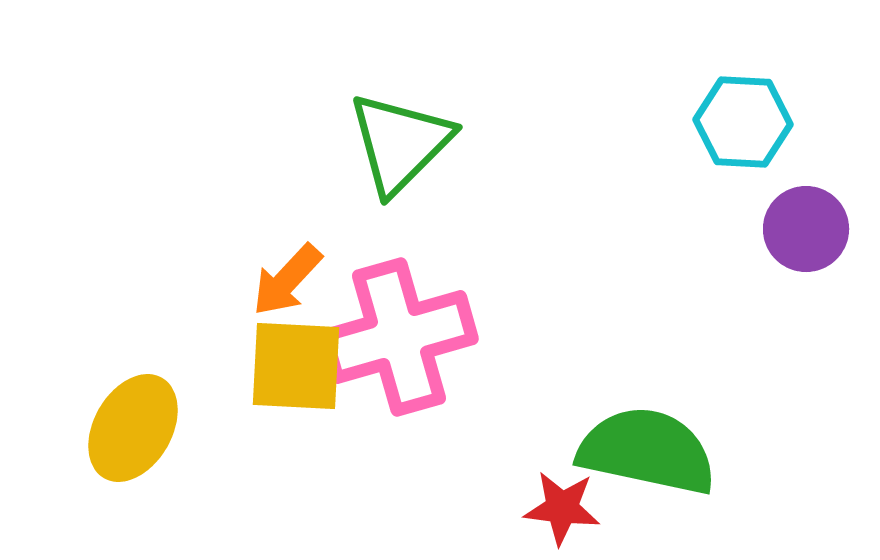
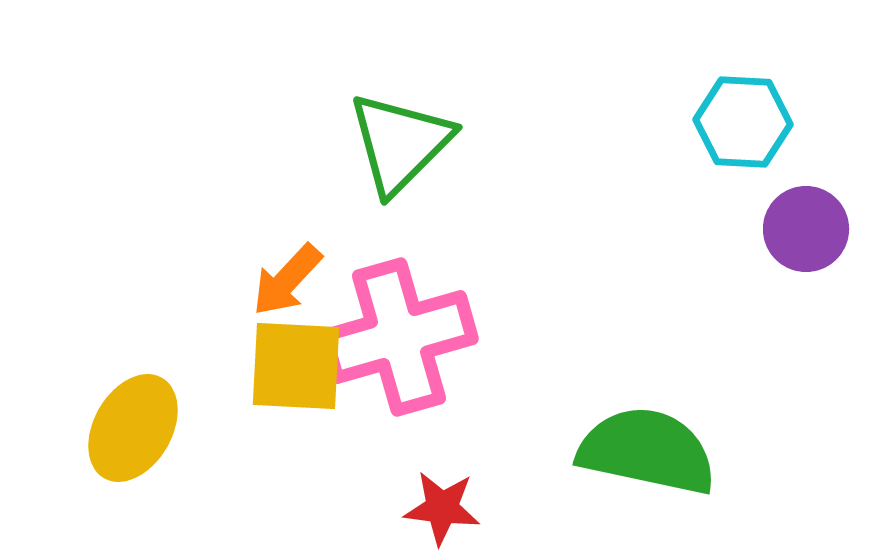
red star: moved 120 px left
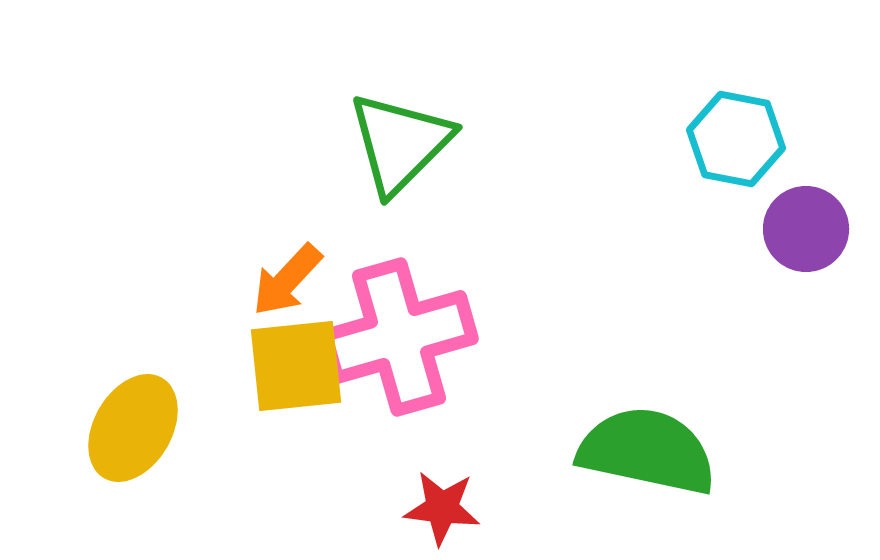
cyan hexagon: moved 7 px left, 17 px down; rotated 8 degrees clockwise
yellow square: rotated 9 degrees counterclockwise
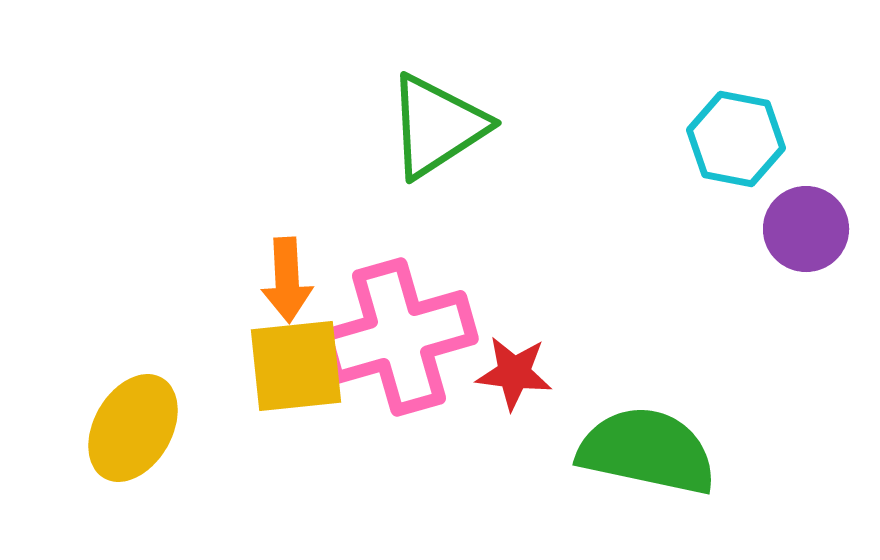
green triangle: moved 37 px right, 17 px up; rotated 12 degrees clockwise
orange arrow: rotated 46 degrees counterclockwise
red star: moved 72 px right, 135 px up
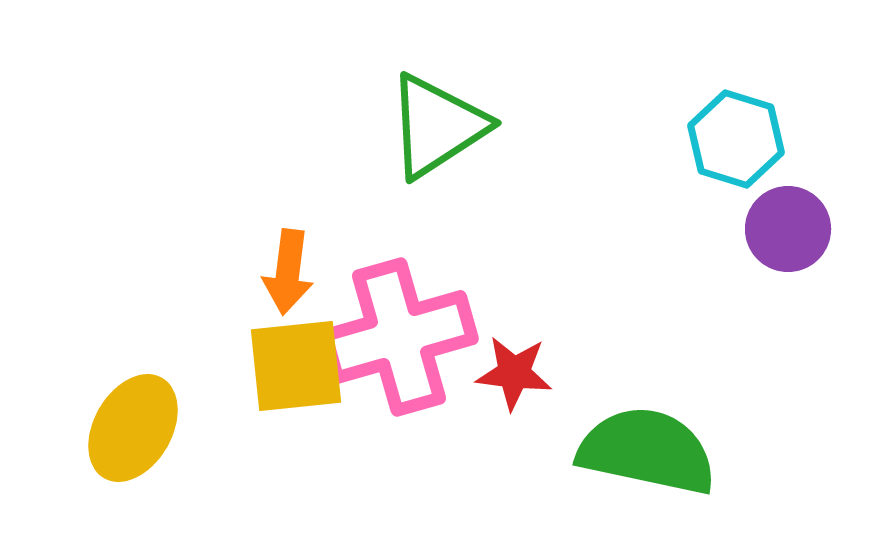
cyan hexagon: rotated 6 degrees clockwise
purple circle: moved 18 px left
orange arrow: moved 1 px right, 8 px up; rotated 10 degrees clockwise
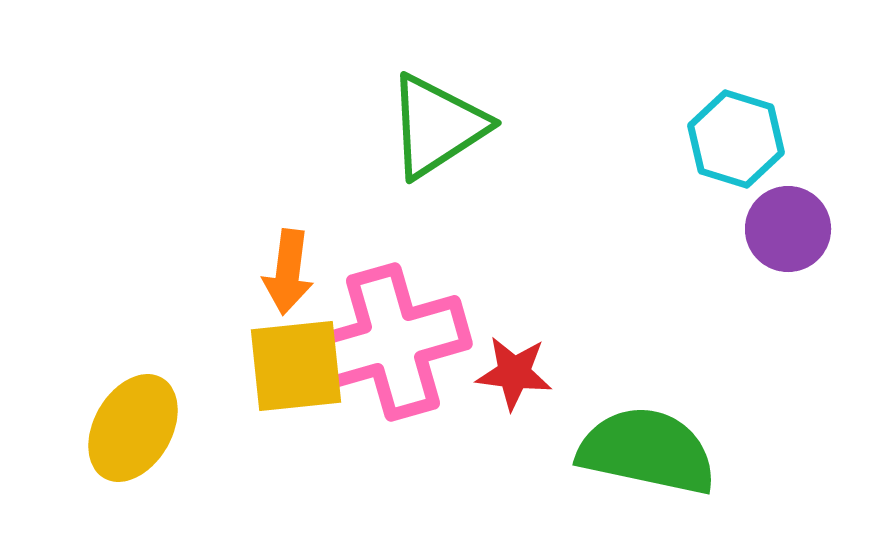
pink cross: moved 6 px left, 5 px down
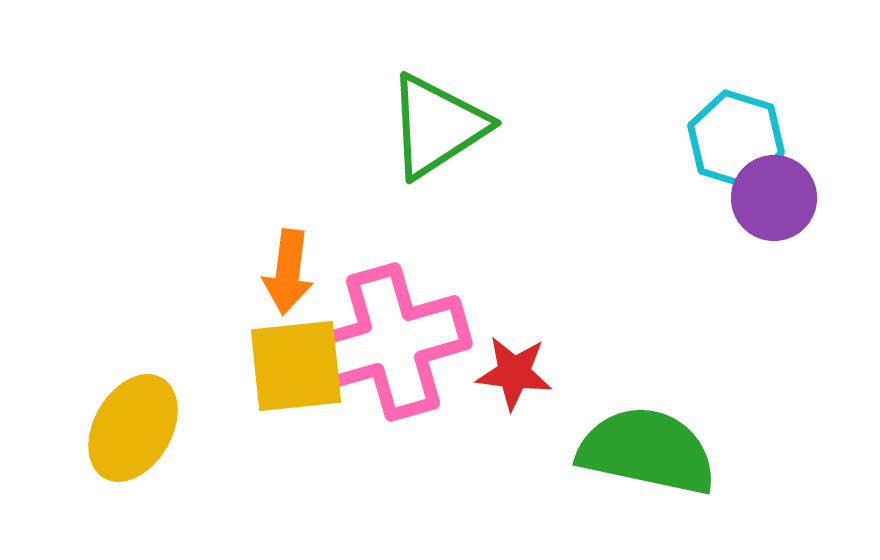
purple circle: moved 14 px left, 31 px up
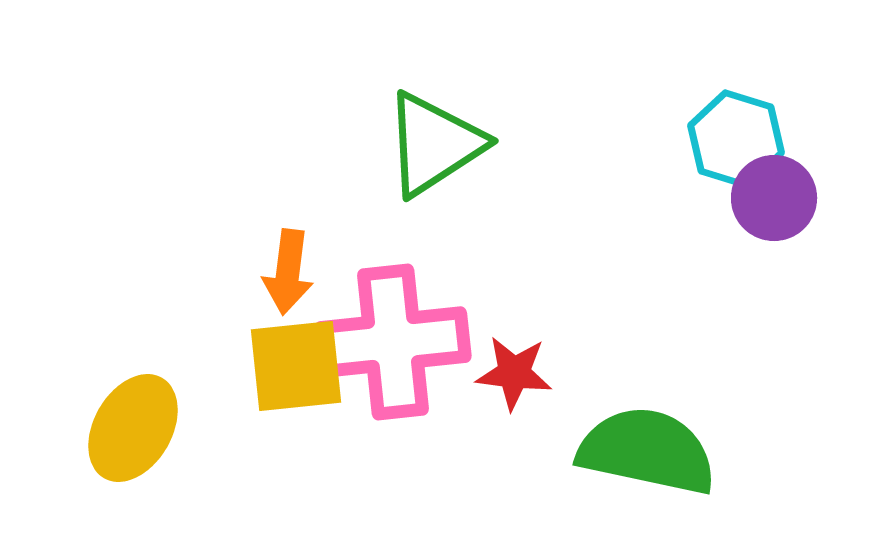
green triangle: moved 3 px left, 18 px down
pink cross: rotated 10 degrees clockwise
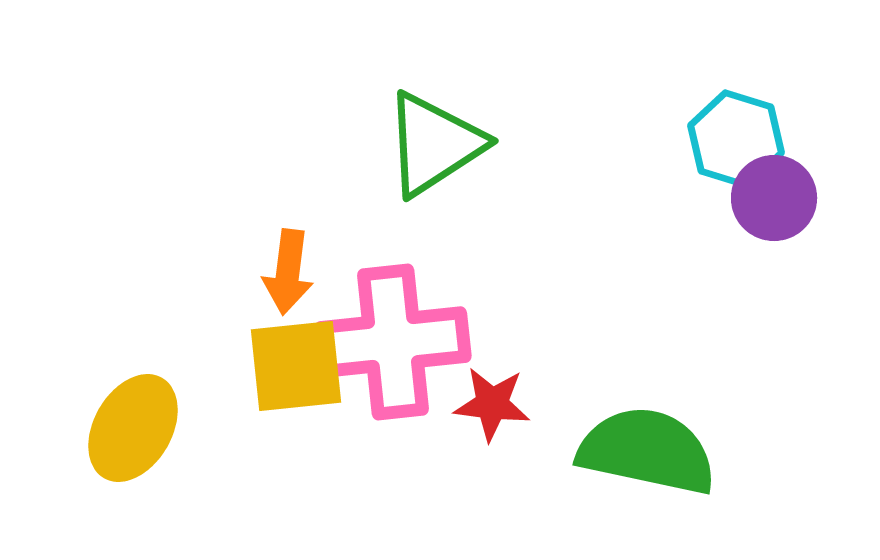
red star: moved 22 px left, 31 px down
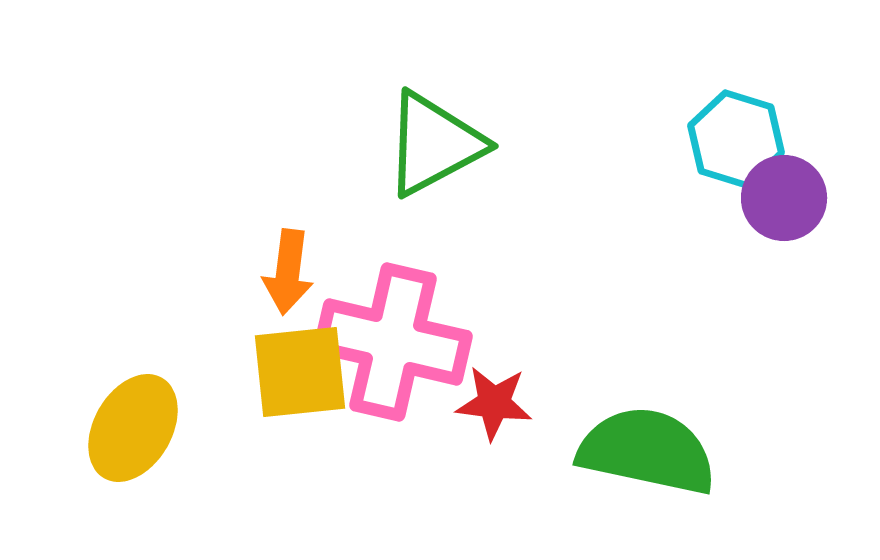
green triangle: rotated 5 degrees clockwise
purple circle: moved 10 px right
pink cross: rotated 19 degrees clockwise
yellow square: moved 4 px right, 6 px down
red star: moved 2 px right, 1 px up
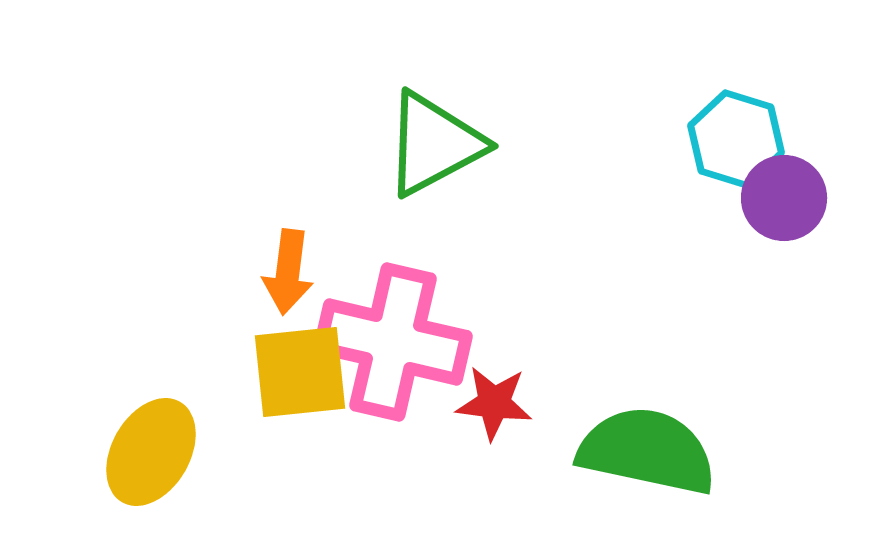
yellow ellipse: moved 18 px right, 24 px down
